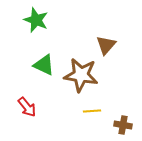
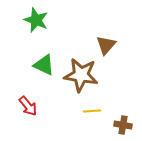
red arrow: moved 1 px right, 1 px up
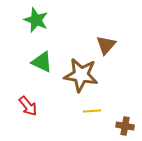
green triangle: moved 2 px left, 3 px up
brown cross: moved 2 px right, 1 px down
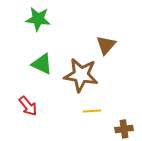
green star: moved 2 px right, 1 px up; rotated 15 degrees counterclockwise
green triangle: moved 2 px down
brown cross: moved 1 px left, 3 px down; rotated 18 degrees counterclockwise
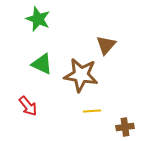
green star: rotated 15 degrees clockwise
brown cross: moved 1 px right, 2 px up
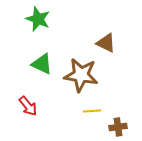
brown triangle: moved 2 px up; rotated 45 degrees counterclockwise
brown cross: moved 7 px left
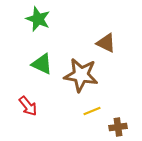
yellow line: rotated 18 degrees counterclockwise
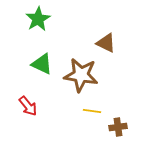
green star: rotated 20 degrees clockwise
yellow line: rotated 30 degrees clockwise
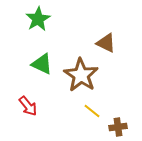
brown star: rotated 24 degrees clockwise
yellow line: rotated 30 degrees clockwise
